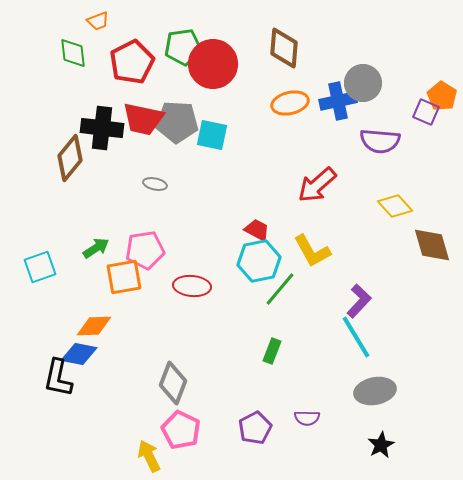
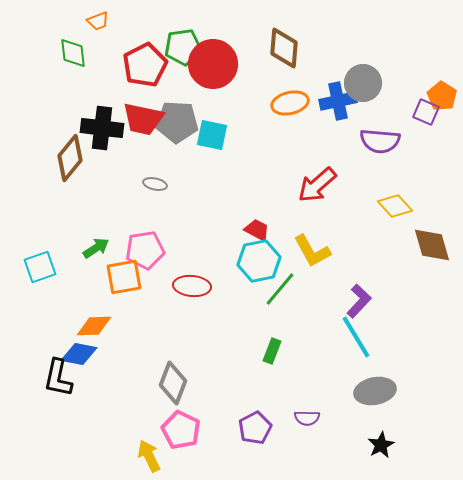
red pentagon at (132, 62): moved 13 px right, 3 px down
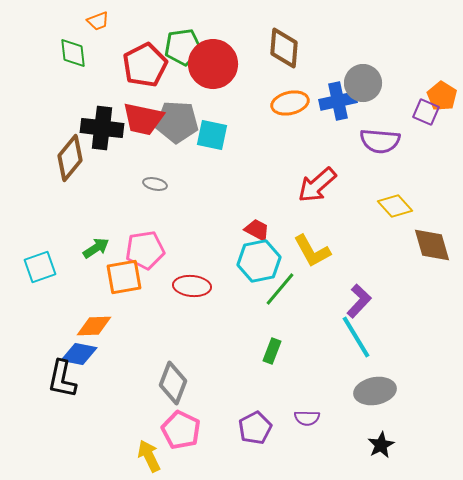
black L-shape at (58, 378): moved 4 px right, 1 px down
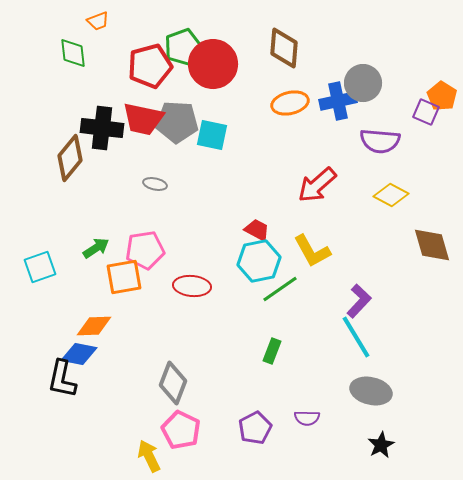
green pentagon at (183, 47): rotated 12 degrees counterclockwise
red pentagon at (145, 65): moved 5 px right, 1 px down; rotated 12 degrees clockwise
yellow diamond at (395, 206): moved 4 px left, 11 px up; rotated 20 degrees counterclockwise
green line at (280, 289): rotated 15 degrees clockwise
gray ellipse at (375, 391): moved 4 px left; rotated 24 degrees clockwise
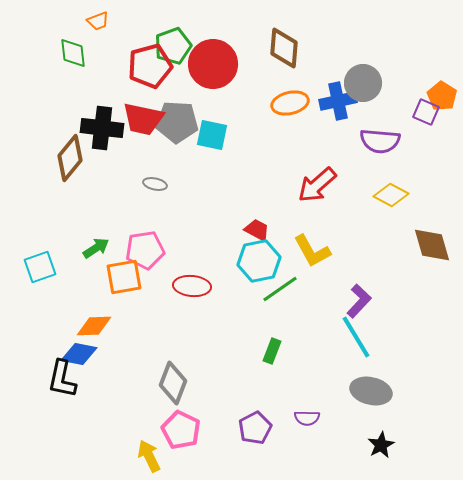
green pentagon at (183, 47): moved 10 px left, 1 px up
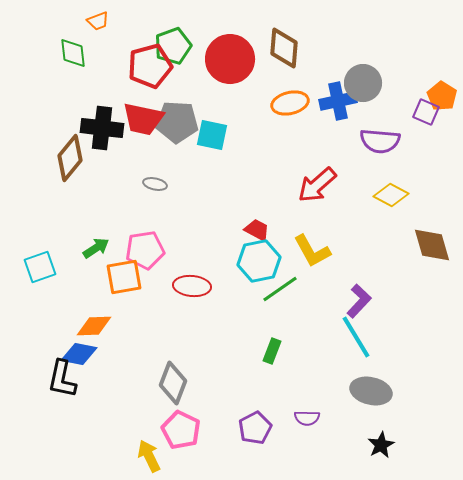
red circle at (213, 64): moved 17 px right, 5 px up
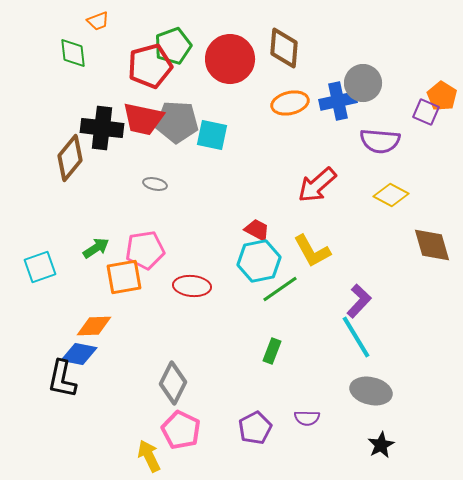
gray diamond at (173, 383): rotated 6 degrees clockwise
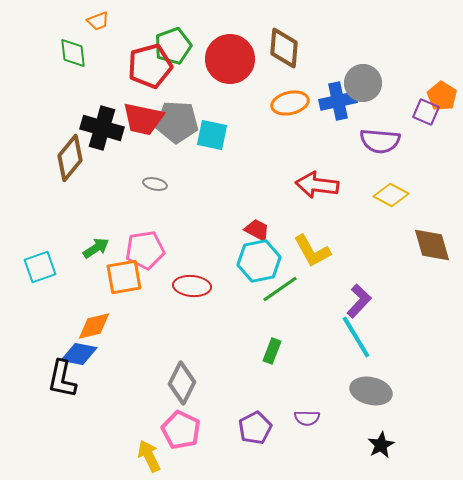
black cross at (102, 128): rotated 9 degrees clockwise
red arrow at (317, 185): rotated 48 degrees clockwise
orange diamond at (94, 326): rotated 12 degrees counterclockwise
gray diamond at (173, 383): moved 9 px right
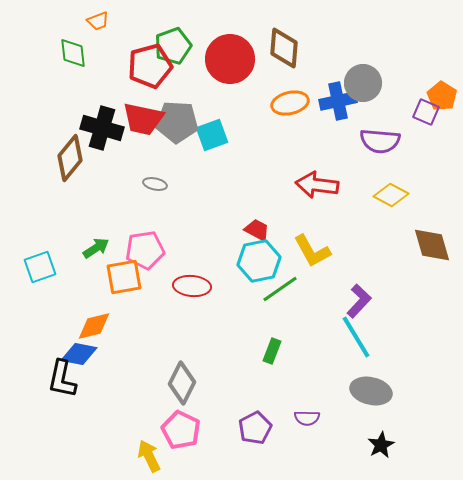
cyan square at (212, 135): rotated 32 degrees counterclockwise
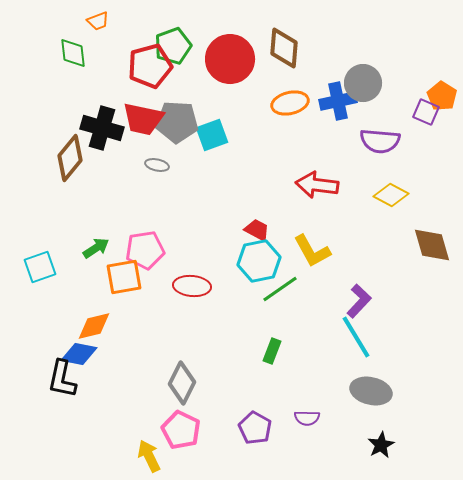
gray ellipse at (155, 184): moved 2 px right, 19 px up
purple pentagon at (255, 428): rotated 16 degrees counterclockwise
